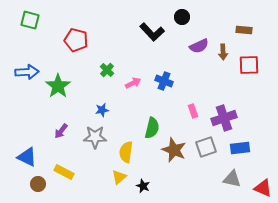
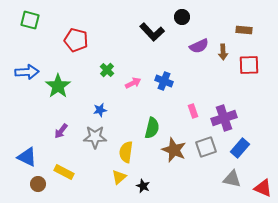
blue star: moved 2 px left
blue rectangle: rotated 42 degrees counterclockwise
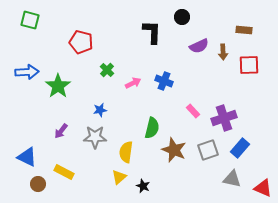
black L-shape: rotated 135 degrees counterclockwise
red pentagon: moved 5 px right, 2 px down
pink rectangle: rotated 24 degrees counterclockwise
gray square: moved 2 px right, 3 px down
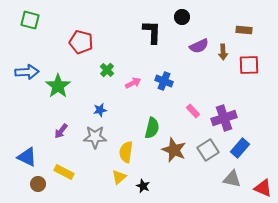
gray square: rotated 15 degrees counterclockwise
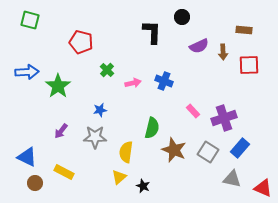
pink arrow: rotated 14 degrees clockwise
gray square: moved 2 px down; rotated 25 degrees counterclockwise
brown circle: moved 3 px left, 1 px up
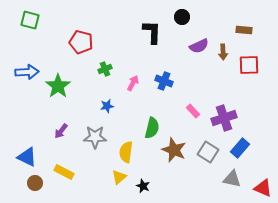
green cross: moved 2 px left, 1 px up; rotated 24 degrees clockwise
pink arrow: rotated 49 degrees counterclockwise
blue star: moved 7 px right, 4 px up
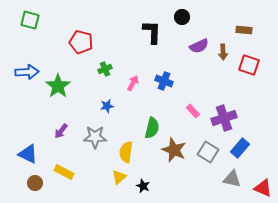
red square: rotated 20 degrees clockwise
blue triangle: moved 1 px right, 3 px up
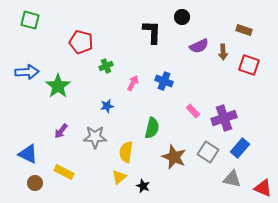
brown rectangle: rotated 14 degrees clockwise
green cross: moved 1 px right, 3 px up
brown star: moved 7 px down
